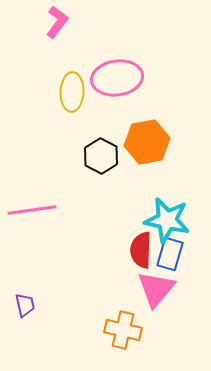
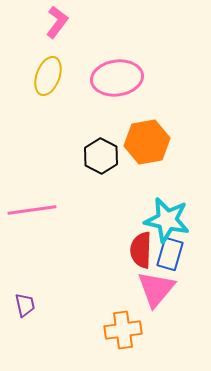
yellow ellipse: moved 24 px left, 16 px up; rotated 18 degrees clockwise
orange cross: rotated 21 degrees counterclockwise
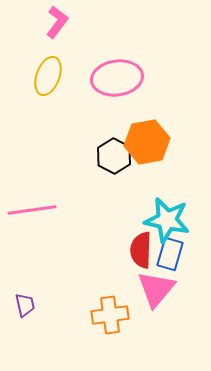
black hexagon: moved 13 px right
orange cross: moved 13 px left, 15 px up
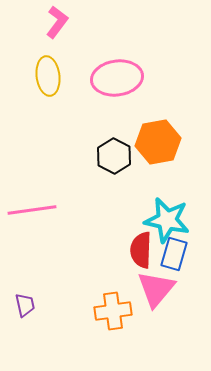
yellow ellipse: rotated 27 degrees counterclockwise
orange hexagon: moved 11 px right
blue rectangle: moved 4 px right
orange cross: moved 3 px right, 4 px up
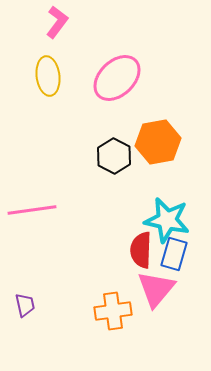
pink ellipse: rotated 36 degrees counterclockwise
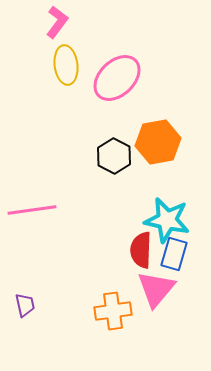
yellow ellipse: moved 18 px right, 11 px up
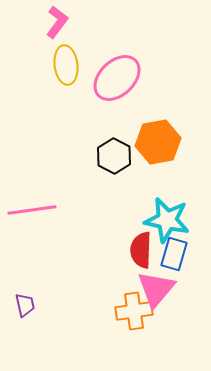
orange cross: moved 21 px right
